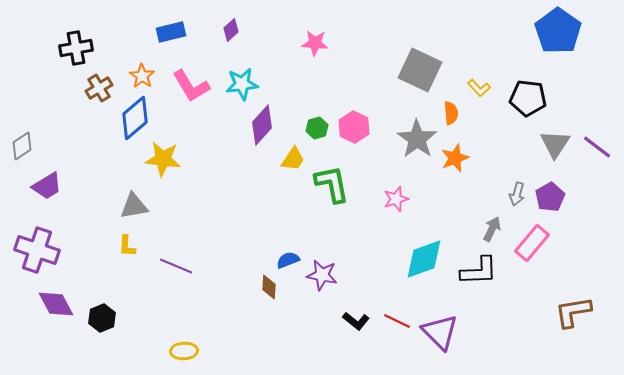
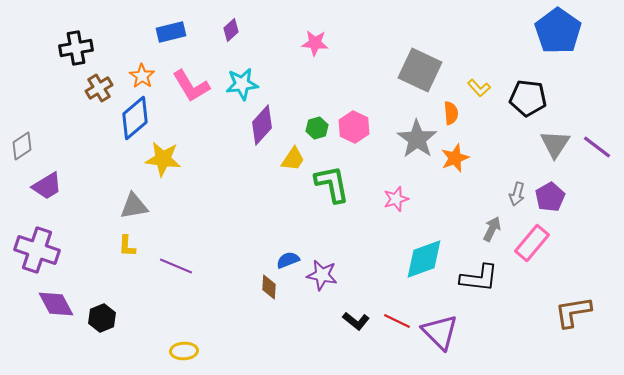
black L-shape at (479, 271): moved 7 px down; rotated 9 degrees clockwise
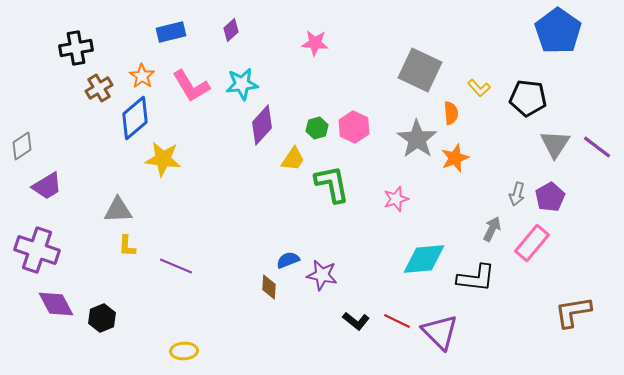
gray triangle at (134, 206): moved 16 px left, 4 px down; rotated 8 degrees clockwise
cyan diamond at (424, 259): rotated 15 degrees clockwise
black L-shape at (479, 278): moved 3 px left
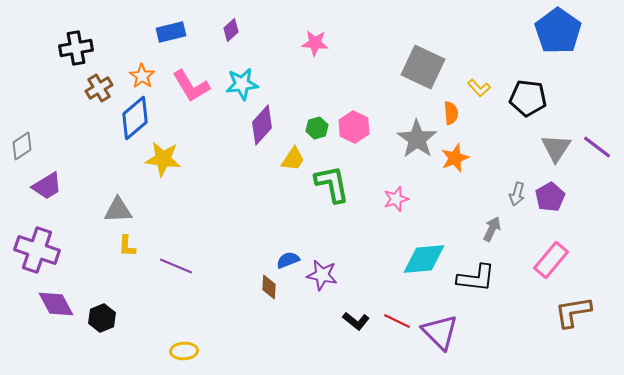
gray square at (420, 70): moved 3 px right, 3 px up
gray triangle at (555, 144): moved 1 px right, 4 px down
pink rectangle at (532, 243): moved 19 px right, 17 px down
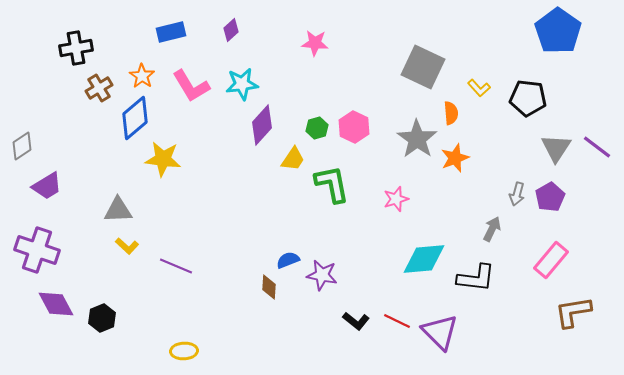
yellow L-shape at (127, 246): rotated 50 degrees counterclockwise
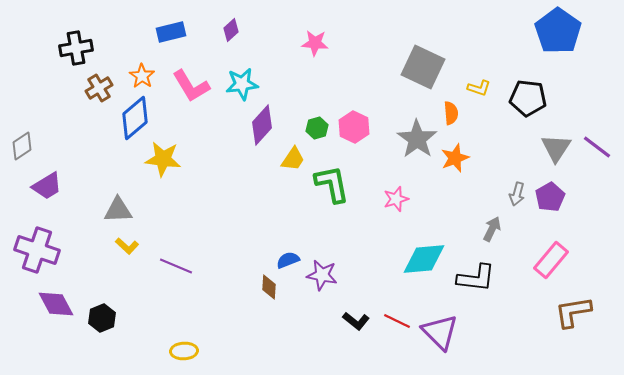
yellow L-shape at (479, 88): rotated 30 degrees counterclockwise
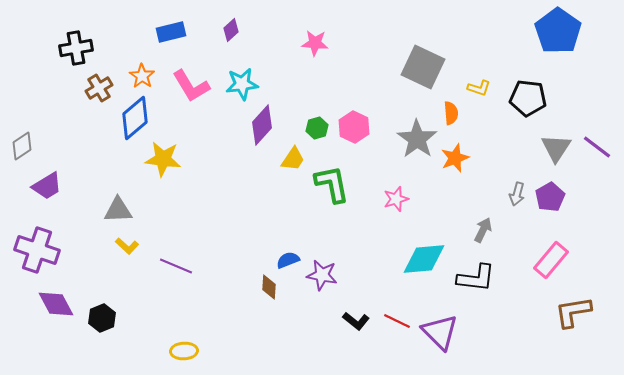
gray arrow at (492, 229): moved 9 px left, 1 px down
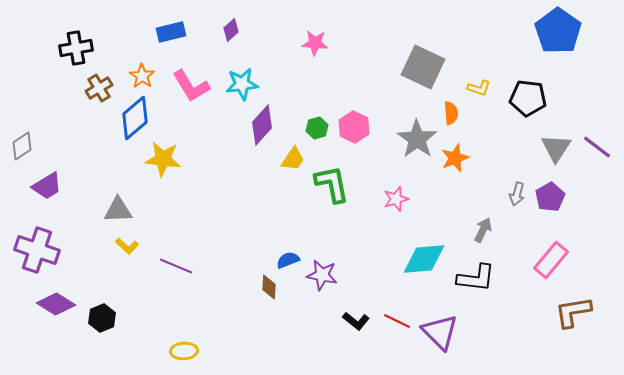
purple diamond at (56, 304): rotated 30 degrees counterclockwise
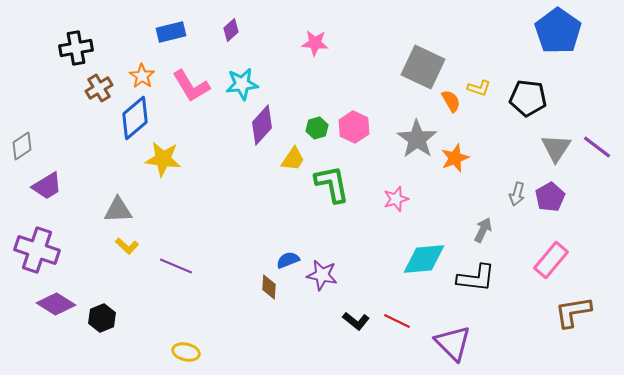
orange semicircle at (451, 113): moved 12 px up; rotated 25 degrees counterclockwise
purple triangle at (440, 332): moved 13 px right, 11 px down
yellow ellipse at (184, 351): moved 2 px right, 1 px down; rotated 16 degrees clockwise
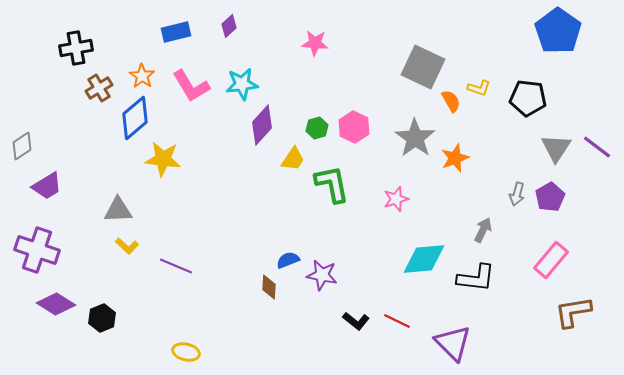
purple diamond at (231, 30): moved 2 px left, 4 px up
blue rectangle at (171, 32): moved 5 px right
gray star at (417, 139): moved 2 px left, 1 px up
